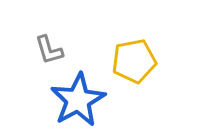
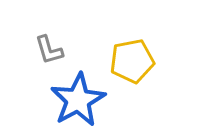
yellow pentagon: moved 2 px left
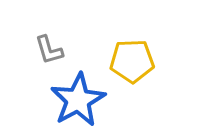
yellow pentagon: rotated 9 degrees clockwise
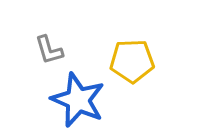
blue star: rotated 20 degrees counterclockwise
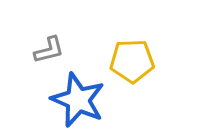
gray L-shape: rotated 88 degrees counterclockwise
